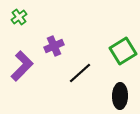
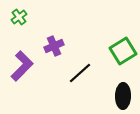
black ellipse: moved 3 px right
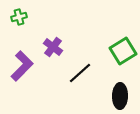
green cross: rotated 21 degrees clockwise
purple cross: moved 1 px left, 1 px down; rotated 30 degrees counterclockwise
black ellipse: moved 3 px left
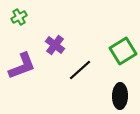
green cross: rotated 14 degrees counterclockwise
purple cross: moved 2 px right, 2 px up
purple L-shape: rotated 24 degrees clockwise
black line: moved 3 px up
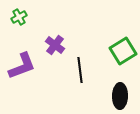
black line: rotated 55 degrees counterclockwise
